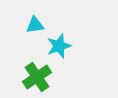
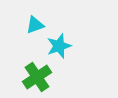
cyan triangle: rotated 12 degrees counterclockwise
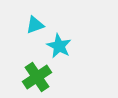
cyan star: rotated 25 degrees counterclockwise
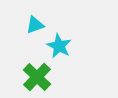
green cross: rotated 12 degrees counterclockwise
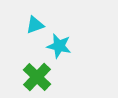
cyan star: rotated 15 degrees counterclockwise
